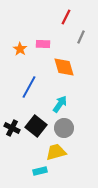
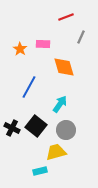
red line: rotated 42 degrees clockwise
gray circle: moved 2 px right, 2 px down
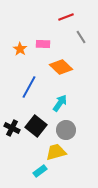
gray line: rotated 56 degrees counterclockwise
orange diamond: moved 3 px left; rotated 30 degrees counterclockwise
cyan arrow: moved 1 px up
cyan rectangle: rotated 24 degrees counterclockwise
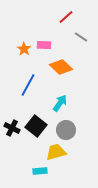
red line: rotated 21 degrees counterclockwise
gray line: rotated 24 degrees counterclockwise
pink rectangle: moved 1 px right, 1 px down
orange star: moved 4 px right
blue line: moved 1 px left, 2 px up
cyan rectangle: rotated 32 degrees clockwise
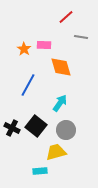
gray line: rotated 24 degrees counterclockwise
orange diamond: rotated 30 degrees clockwise
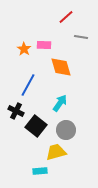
black cross: moved 4 px right, 17 px up
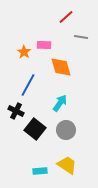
orange star: moved 3 px down
black square: moved 1 px left, 3 px down
yellow trapezoid: moved 11 px right, 13 px down; rotated 50 degrees clockwise
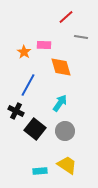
gray circle: moved 1 px left, 1 px down
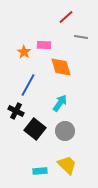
yellow trapezoid: rotated 10 degrees clockwise
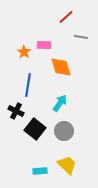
blue line: rotated 20 degrees counterclockwise
gray circle: moved 1 px left
